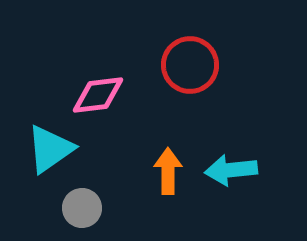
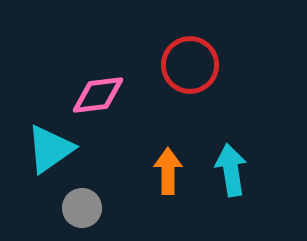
cyan arrow: rotated 87 degrees clockwise
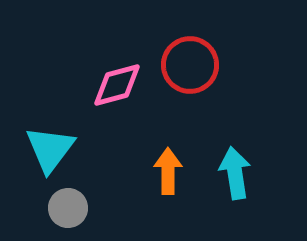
pink diamond: moved 19 px right, 10 px up; rotated 8 degrees counterclockwise
cyan triangle: rotated 18 degrees counterclockwise
cyan arrow: moved 4 px right, 3 px down
gray circle: moved 14 px left
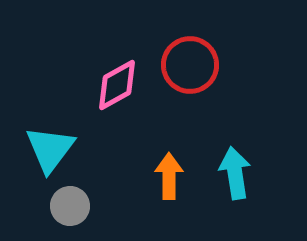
pink diamond: rotated 14 degrees counterclockwise
orange arrow: moved 1 px right, 5 px down
gray circle: moved 2 px right, 2 px up
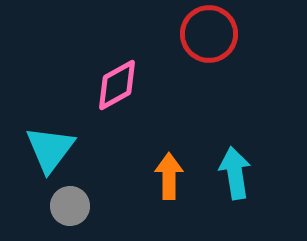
red circle: moved 19 px right, 31 px up
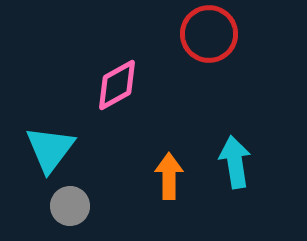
cyan arrow: moved 11 px up
